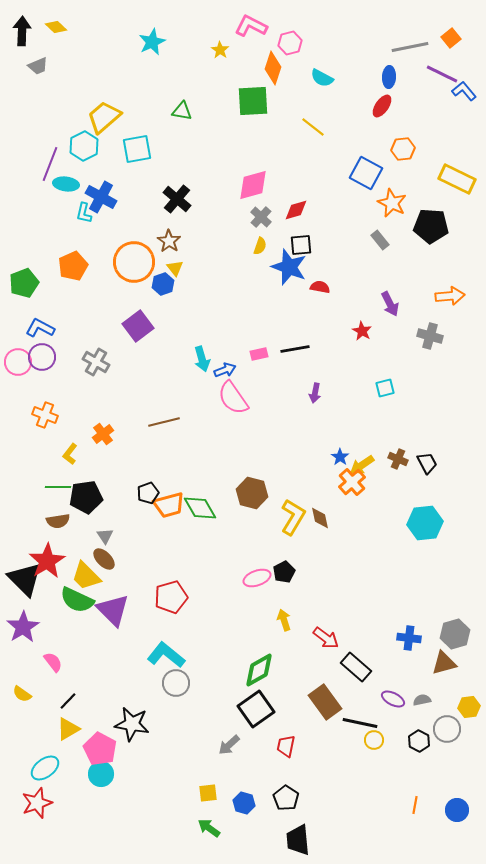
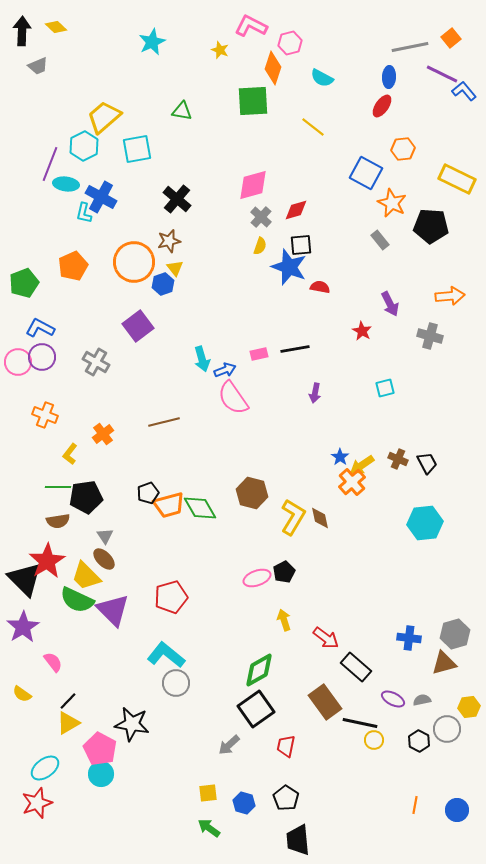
yellow star at (220, 50): rotated 12 degrees counterclockwise
brown star at (169, 241): rotated 25 degrees clockwise
yellow triangle at (68, 729): moved 6 px up
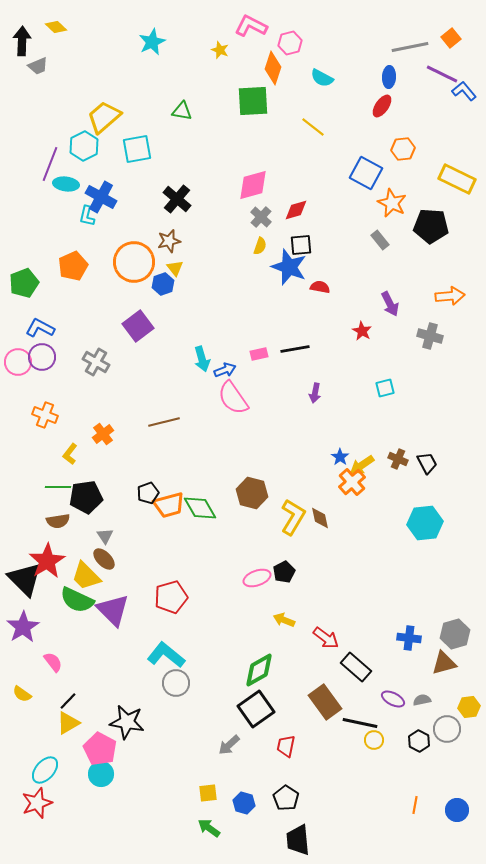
black arrow at (22, 31): moved 10 px down
cyan L-shape at (84, 213): moved 3 px right, 3 px down
yellow arrow at (284, 620): rotated 50 degrees counterclockwise
black star at (132, 724): moved 5 px left, 2 px up
cyan ellipse at (45, 768): moved 2 px down; rotated 12 degrees counterclockwise
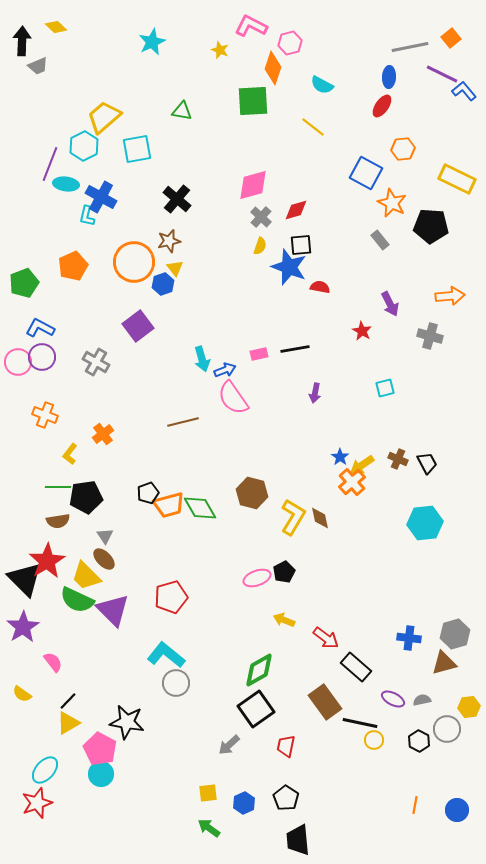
cyan semicircle at (322, 78): moved 7 px down
brown line at (164, 422): moved 19 px right
blue hexagon at (244, 803): rotated 20 degrees clockwise
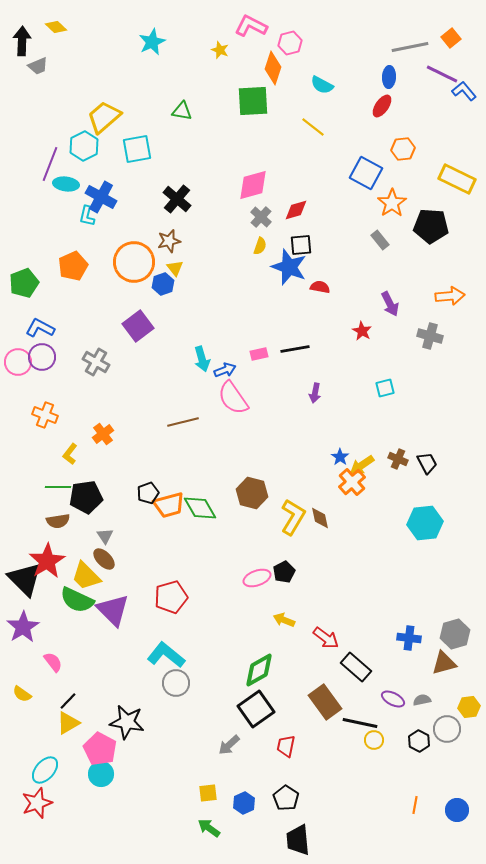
orange star at (392, 203): rotated 12 degrees clockwise
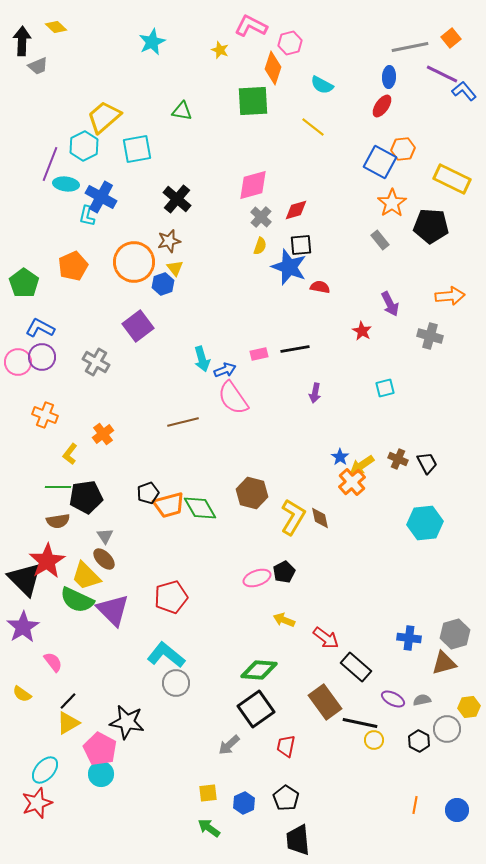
blue square at (366, 173): moved 14 px right, 11 px up
yellow rectangle at (457, 179): moved 5 px left
green pentagon at (24, 283): rotated 16 degrees counterclockwise
green diamond at (259, 670): rotated 33 degrees clockwise
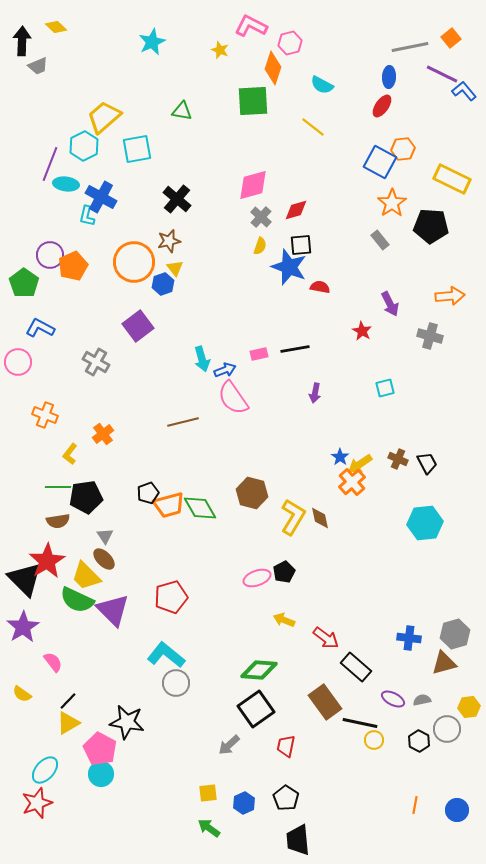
purple circle at (42, 357): moved 8 px right, 102 px up
yellow arrow at (362, 465): moved 2 px left, 1 px up
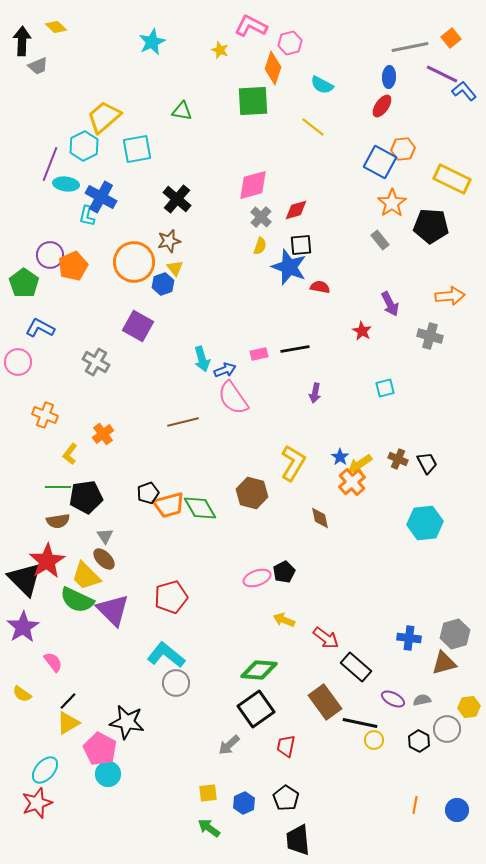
purple square at (138, 326): rotated 24 degrees counterclockwise
yellow L-shape at (293, 517): moved 54 px up
cyan circle at (101, 774): moved 7 px right
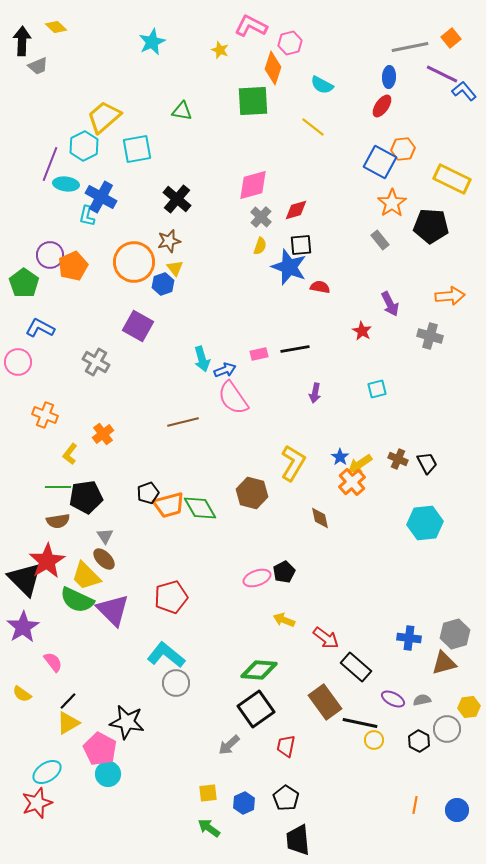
cyan square at (385, 388): moved 8 px left, 1 px down
cyan ellipse at (45, 770): moved 2 px right, 2 px down; rotated 16 degrees clockwise
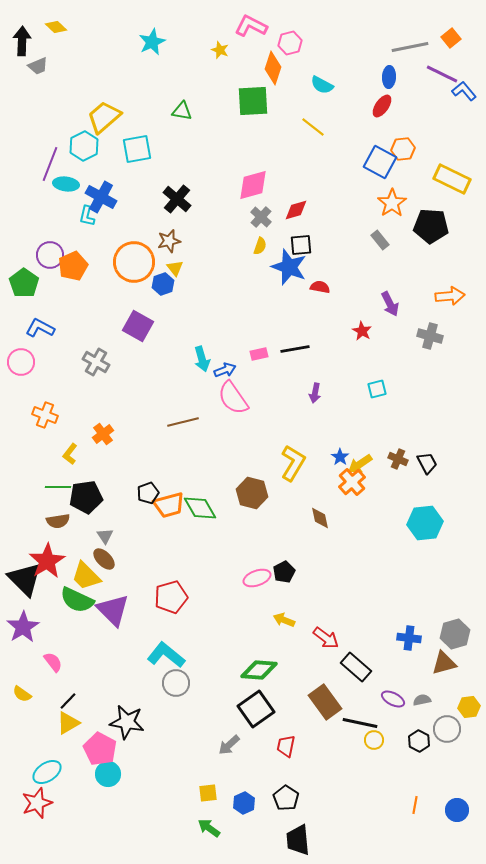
pink circle at (18, 362): moved 3 px right
